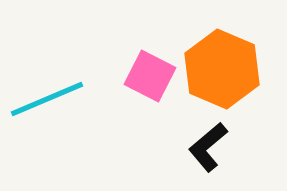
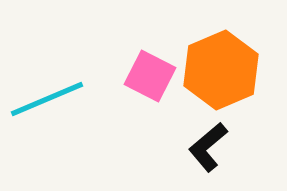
orange hexagon: moved 1 px left, 1 px down; rotated 14 degrees clockwise
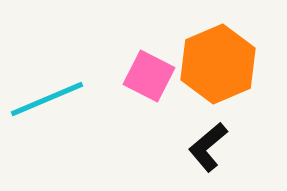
orange hexagon: moved 3 px left, 6 px up
pink square: moved 1 px left
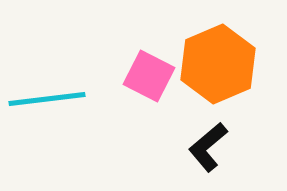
cyan line: rotated 16 degrees clockwise
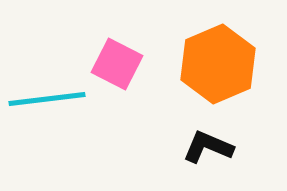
pink square: moved 32 px left, 12 px up
black L-shape: rotated 63 degrees clockwise
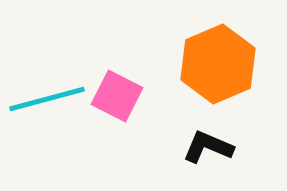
pink square: moved 32 px down
cyan line: rotated 8 degrees counterclockwise
